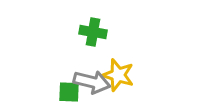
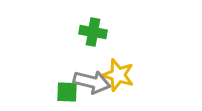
green square: moved 2 px left
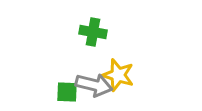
gray arrow: moved 2 px right, 3 px down
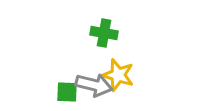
green cross: moved 11 px right, 1 px down
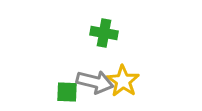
yellow star: moved 5 px right, 6 px down; rotated 16 degrees clockwise
gray arrow: moved 1 px right, 3 px up
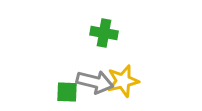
yellow star: rotated 24 degrees clockwise
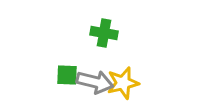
yellow star: moved 2 px down
green square: moved 17 px up
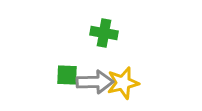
gray arrow: rotated 15 degrees counterclockwise
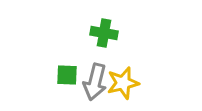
gray arrow: rotated 105 degrees clockwise
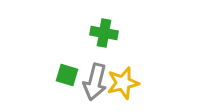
green square: rotated 15 degrees clockwise
